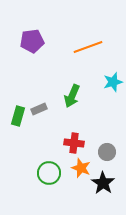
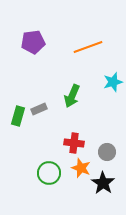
purple pentagon: moved 1 px right, 1 px down
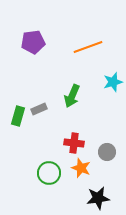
black star: moved 5 px left, 15 px down; rotated 30 degrees clockwise
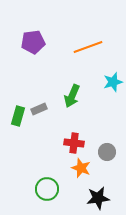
green circle: moved 2 px left, 16 px down
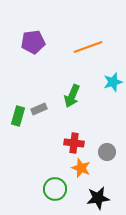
green circle: moved 8 px right
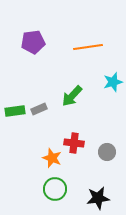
orange line: rotated 12 degrees clockwise
green arrow: rotated 20 degrees clockwise
green rectangle: moved 3 px left, 5 px up; rotated 66 degrees clockwise
orange star: moved 29 px left, 10 px up
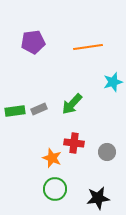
green arrow: moved 8 px down
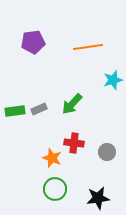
cyan star: moved 2 px up
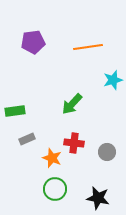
gray rectangle: moved 12 px left, 30 px down
black star: rotated 20 degrees clockwise
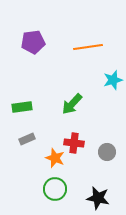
green rectangle: moved 7 px right, 4 px up
orange star: moved 3 px right
